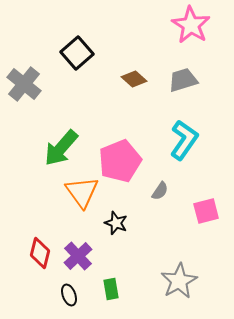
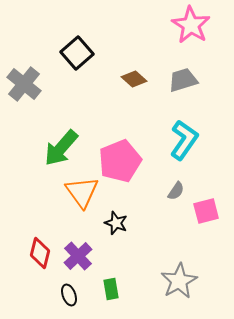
gray semicircle: moved 16 px right
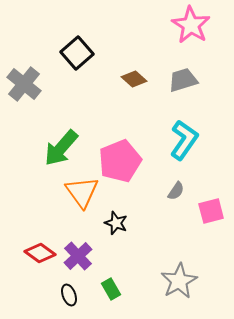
pink square: moved 5 px right
red diamond: rotated 68 degrees counterclockwise
green rectangle: rotated 20 degrees counterclockwise
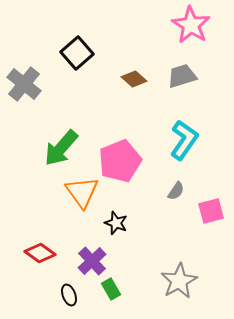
gray trapezoid: moved 1 px left, 4 px up
purple cross: moved 14 px right, 5 px down
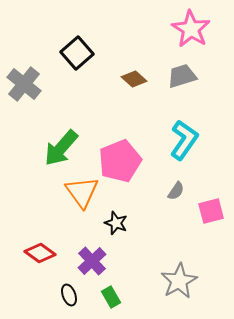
pink star: moved 4 px down
green rectangle: moved 8 px down
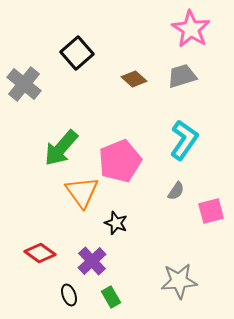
gray star: rotated 24 degrees clockwise
